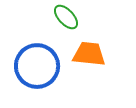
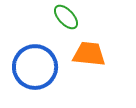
blue circle: moved 2 px left, 1 px down
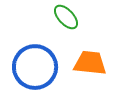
orange trapezoid: moved 1 px right, 9 px down
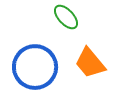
orange trapezoid: rotated 136 degrees counterclockwise
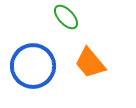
blue circle: moved 2 px left, 1 px up
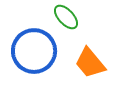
blue circle: moved 1 px right, 15 px up
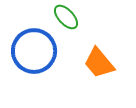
orange trapezoid: moved 9 px right
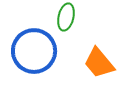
green ellipse: rotated 56 degrees clockwise
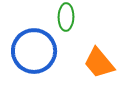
green ellipse: rotated 12 degrees counterclockwise
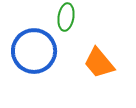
green ellipse: rotated 8 degrees clockwise
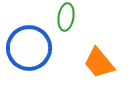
blue circle: moved 5 px left, 3 px up
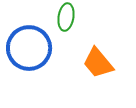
orange trapezoid: moved 1 px left
